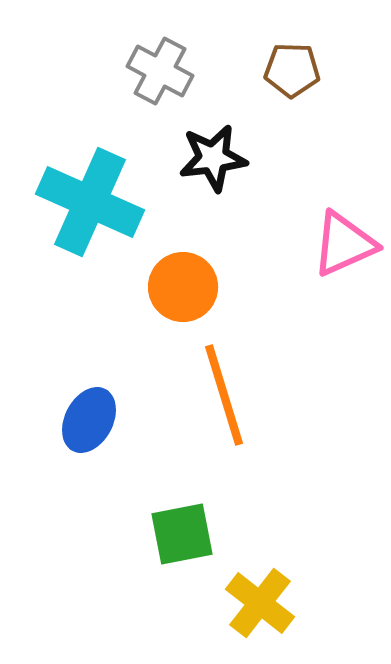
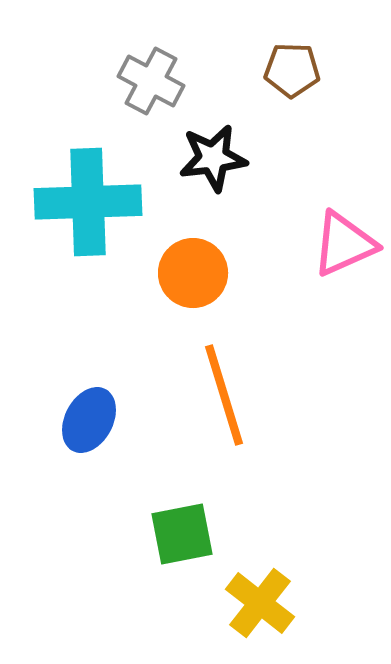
gray cross: moved 9 px left, 10 px down
cyan cross: moved 2 px left; rotated 26 degrees counterclockwise
orange circle: moved 10 px right, 14 px up
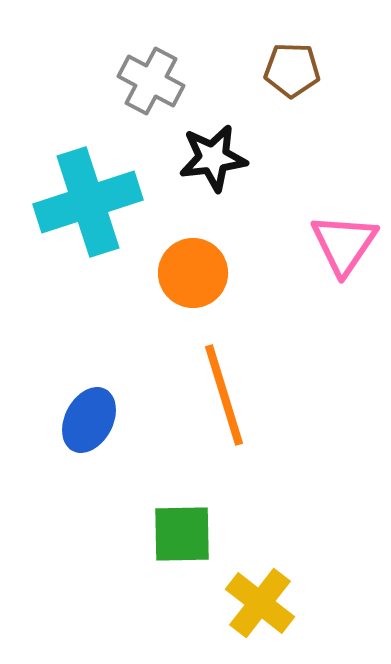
cyan cross: rotated 16 degrees counterclockwise
pink triangle: rotated 32 degrees counterclockwise
green square: rotated 10 degrees clockwise
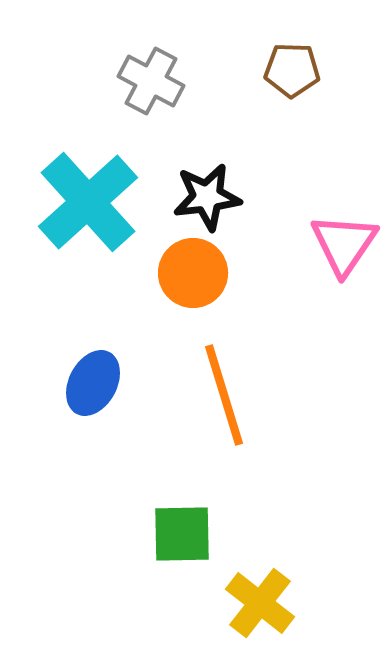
black star: moved 6 px left, 39 px down
cyan cross: rotated 24 degrees counterclockwise
blue ellipse: moved 4 px right, 37 px up
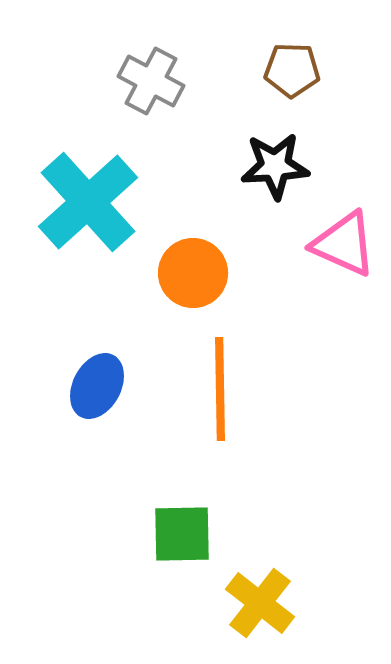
black star: moved 68 px right, 31 px up; rotated 4 degrees clockwise
pink triangle: rotated 40 degrees counterclockwise
blue ellipse: moved 4 px right, 3 px down
orange line: moved 4 px left, 6 px up; rotated 16 degrees clockwise
